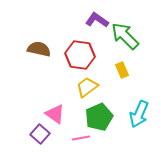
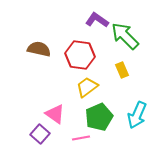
cyan arrow: moved 2 px left, 1 px down
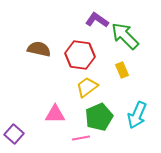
pink triangle: rotated 35 degrees counterclockwise
purple square: moved 26 px left
